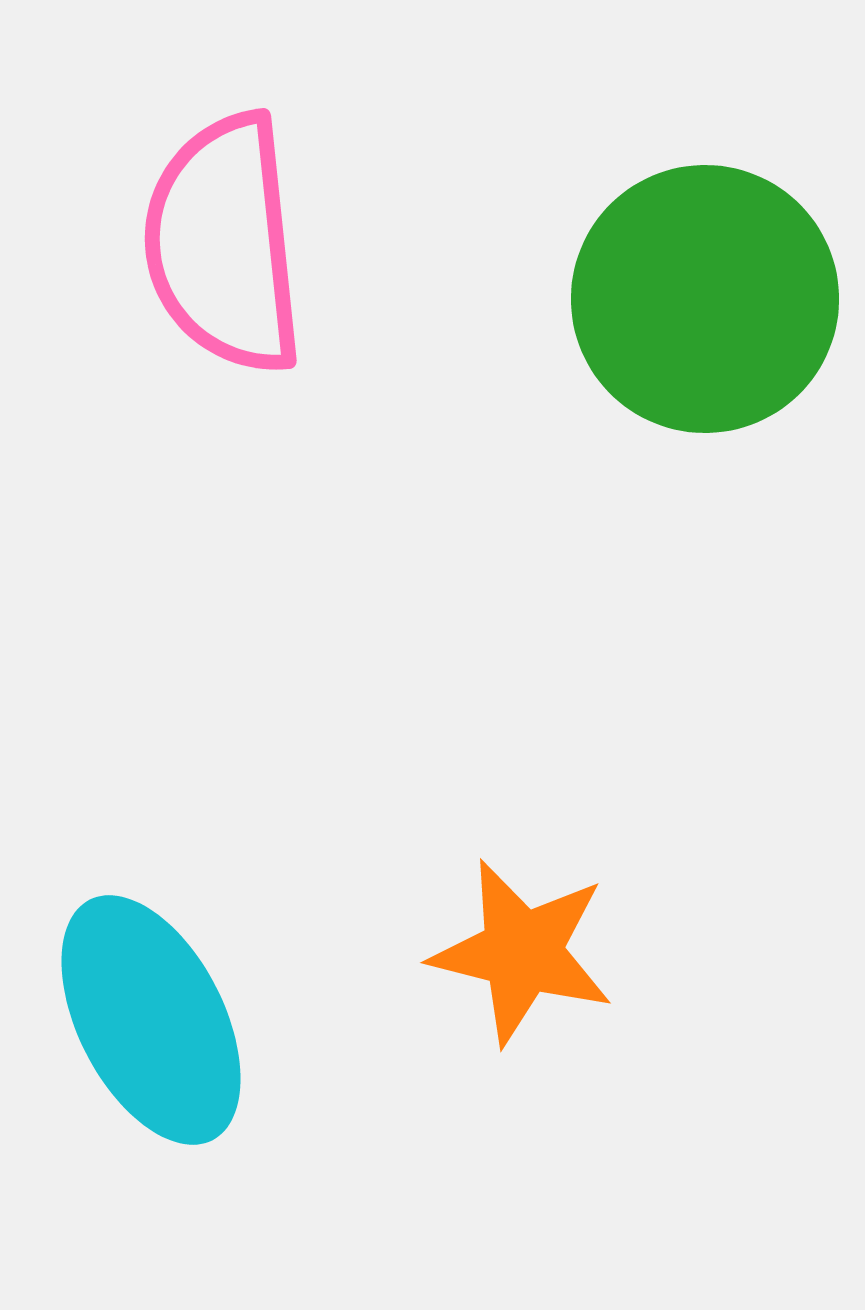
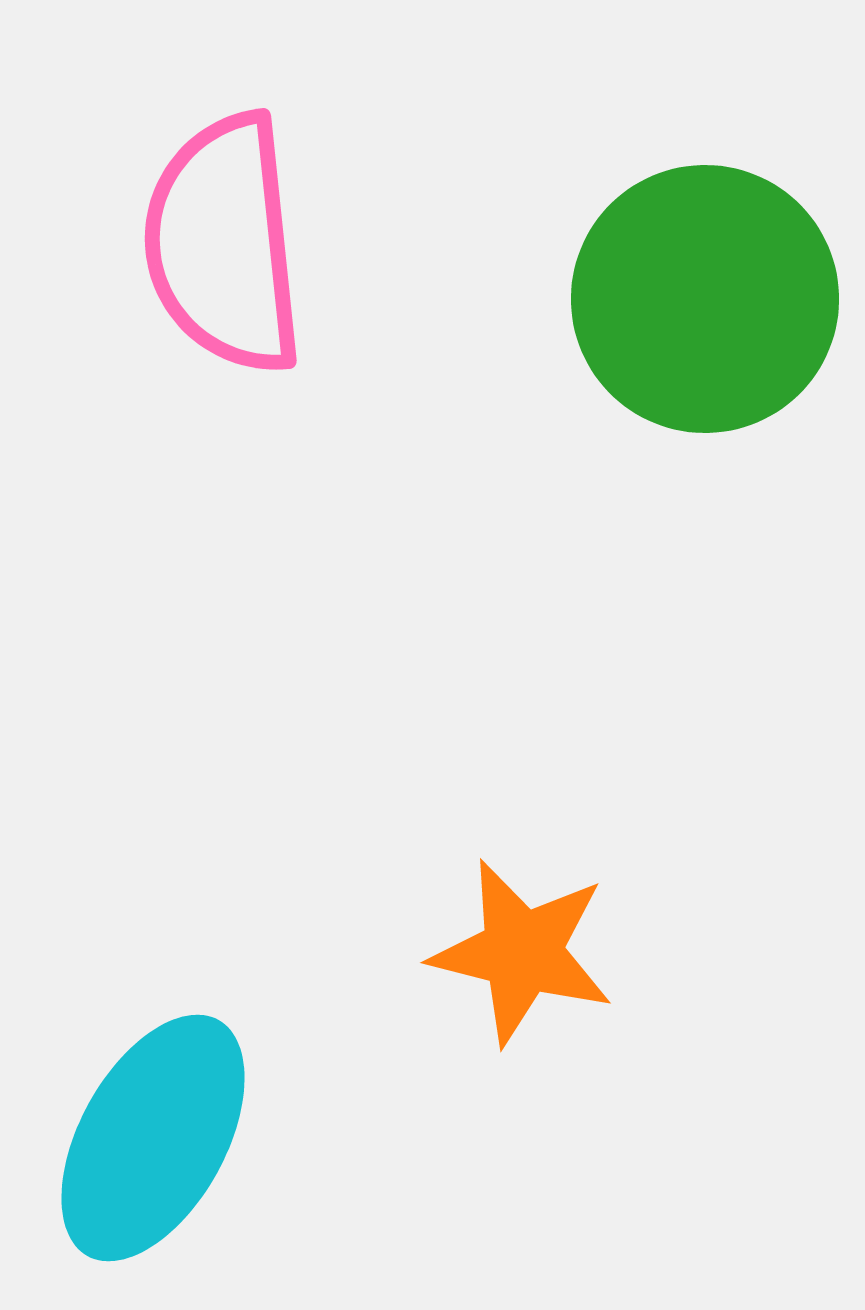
cyan ellipse: moved 2 px right, 118 px down; rotated 56 degrees clockwise
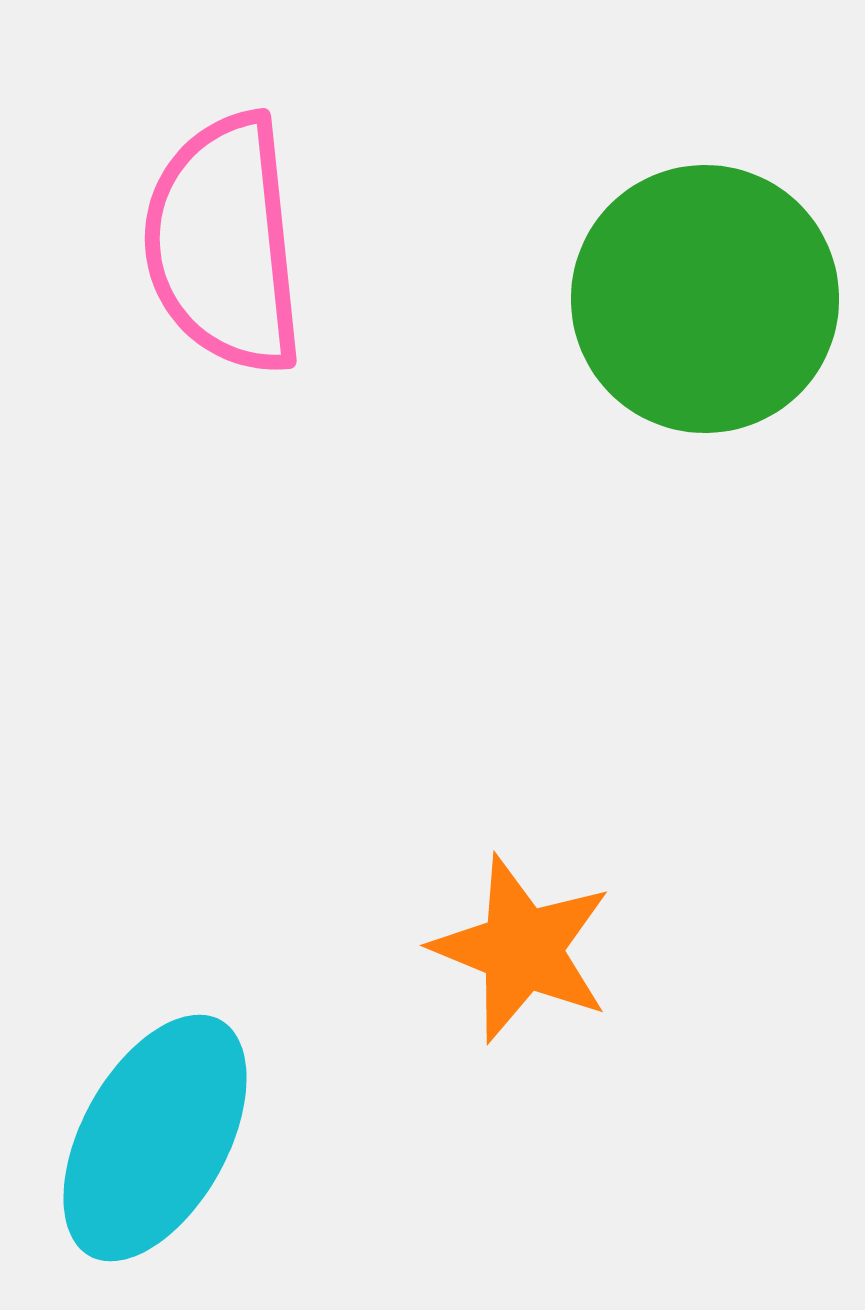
orange star: moved 3 px up; rotated 8 degrees clockwise
cyan ellipse: moved 2 px right
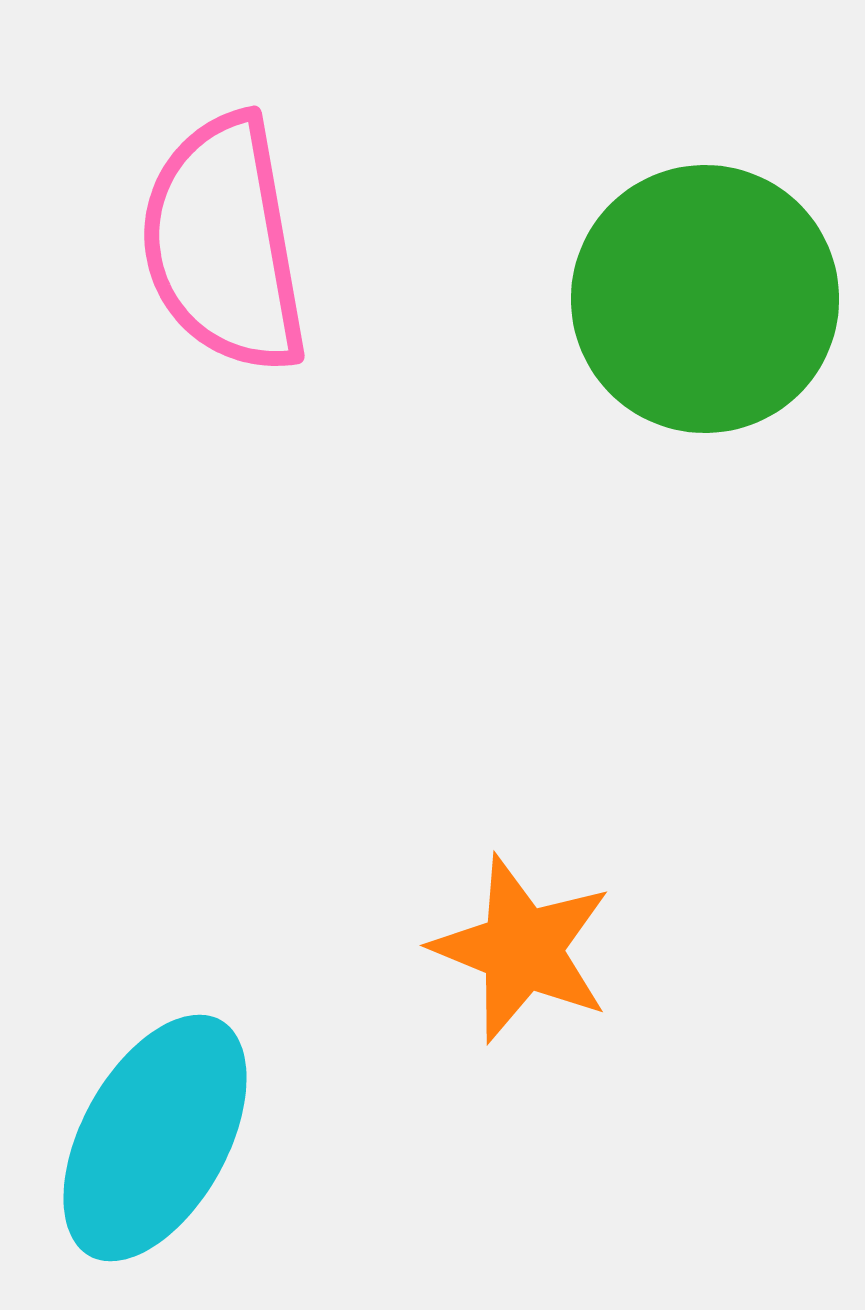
pink semicircle: rotated 4 degrees counterclockwise
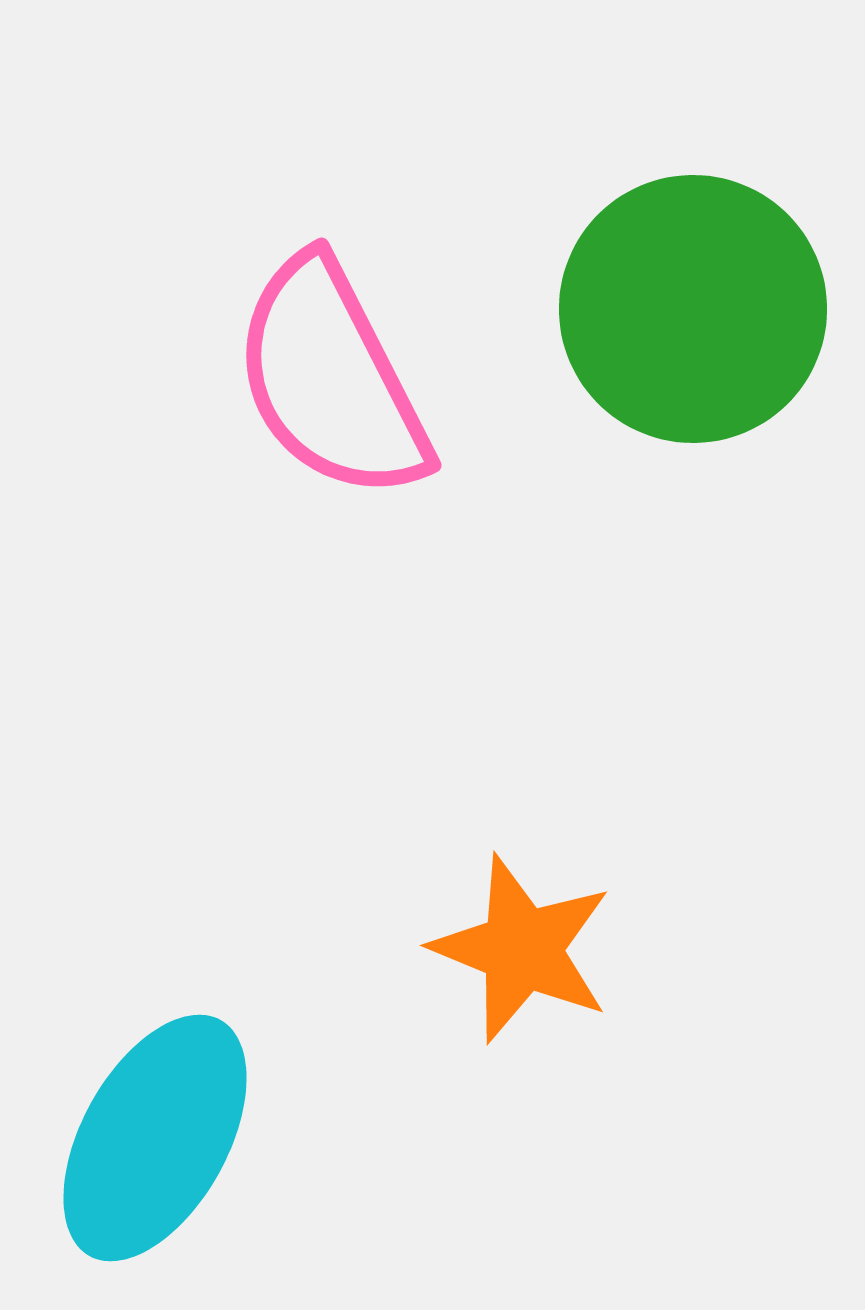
pink semicircle: moved 107 px right, 135 px down; rotated 17 degrees counterclockwise
green circle: moved 12 px left, 10 px down
